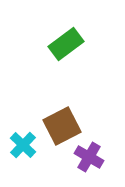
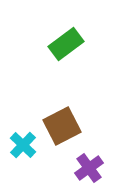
purple cross: moved 11 px down; rotated 24 degrees clockwise
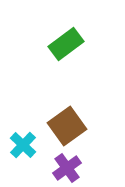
brown square: moved 5 px right; rotated 9 degrees counterclockwise
purple cross: moved 22 px left
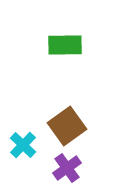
green rectangle: moved 1 px left, 1 px down; rotated 36 degrees clockwise
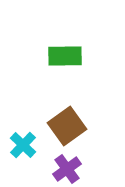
green rectangle: moved 11 px down
purple cross: moved 1 px down
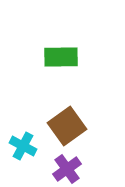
green rectangle: moved 4 px left, 1 px down
cyan cross: moved 1 px down; rotated 16 degrees counterclockwise
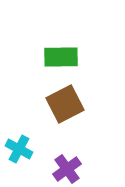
brown square: moved 2 px left, 22 px up; rotated 9 degrees clockwise
cyan cross: moved 4 px left, 3 px down
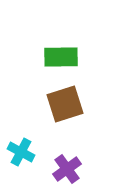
brown square: rotated 9 degrees clockwise
cyan cross: moved 2 px right, 3 px down
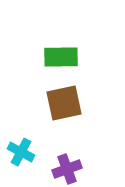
brown square: moved 1 px left, 1 px up; rotated 6 degrees clockwise
purple cross: rotated 16 degrees clockwise
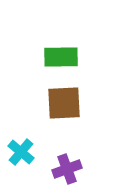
brown square: rotated 9 degrees clockwise
cyan cross: rotated 12 degrees clockwise
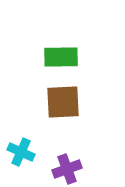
brown square: moved 1 px left, 1 px up
cyan cross: rotated 16 degrees counterclockwise
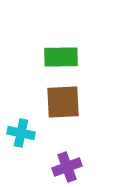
cyan cross: moved 19 px up; rotated 12 degrees counterclockwise
purple cross: moved 2 px up
